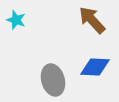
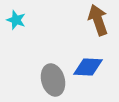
brown arrow: moved 6 px right; rotated 24 degrees clockwise
blue diamond: moved 7 px left
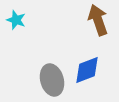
blue diamond: moved 1 px left, 3 px down; rotated 24 degrees counterclockwise
gray ellipse: moved 1 px left
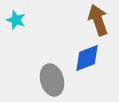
blue diamond: moved 12 px up
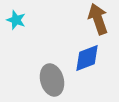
brown arrow: moved 1 px up
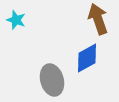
blue diamond: rotated 8 degrees counterclockwise
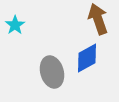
cyan star: moved 1 px left, 5 px down; rotated 18 degrees clockwise
gray ellipse: moved 8 px up
